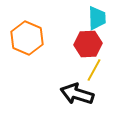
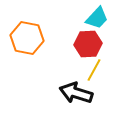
cyan trapezoid: rotated 45 degrees clockwise
orange hexagon: rotated 12 degrees counterclockwise
black arrow: moved 1 px left, 1 px up
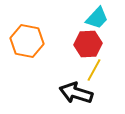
orange hexagon: moved 3 px down
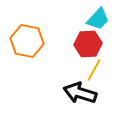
cyan trapezoid: moved 1 px right, 1 px down
black arrow: moved 4 px right
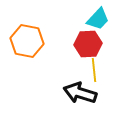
yellow line: rotated 35 degrees counterclockwise
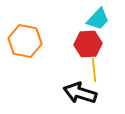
orange hexagon: moved 2 px left
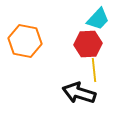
black arrow: moved 1 px left
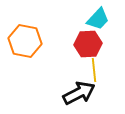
black arrow: rotated 136 degrees clockwise
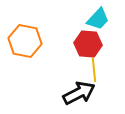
red hexagon: rotated 8 degrees clockwise
